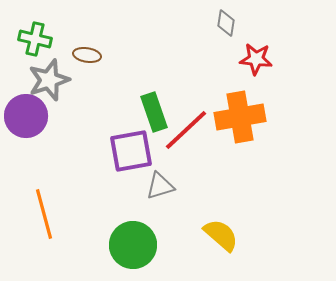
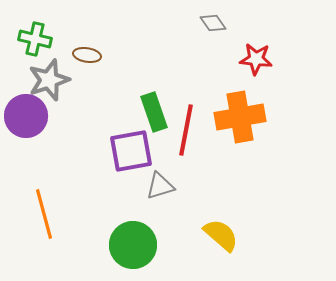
gray diamond: moved 13 px left; rotated 44 degrees counterclockwise
red line: rotated 36 degrees counterclockwise
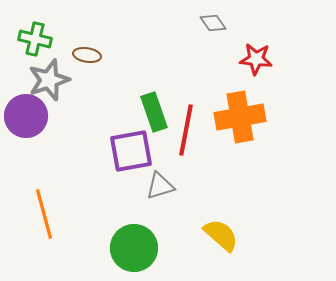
green circle: moved 1 px right, 3 px down
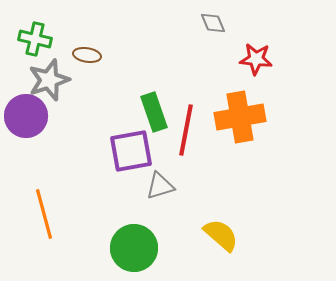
gray diamond: rotated 12 degrees clockwise
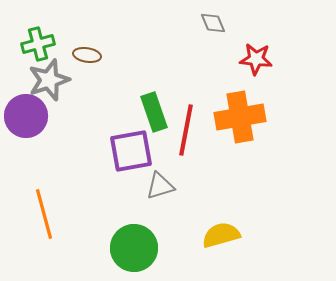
green cross: moved 3 px right, 5 px down; rotated 28 degrees counterclockwise
yellow semicircle: rotated 57 degrees counterclockwise
